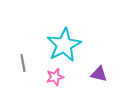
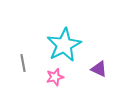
purple triangle: moved 5 px up; rotated 12 degrees clockwise
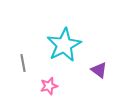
purple triangle: moved 1 px down; rotated 12 degrees clockwise
pink star: moved 6 px left, 9 px down
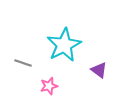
gray line: rotated 60 degrees counterclockwise
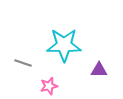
cyan star: rotated 28 degrees clockwise
purple triangle: rotated 36 degrees counterclockwise
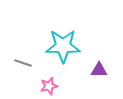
cyan star: moved 1 px left, 1 px down
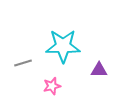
gray line: rotated 36 degrees counterclockwise
pink star: moved 3 px right
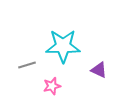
gray line: moved 4 px right, 2 px down
purple triangle: rotated 24 degrees clockwise
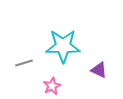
gray line: moved 3 px left, 2 px up
pink star: rotated 12 degrees counterclockwise
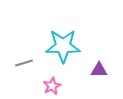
purple triangle: rotated 24 degrees counterclockwise
